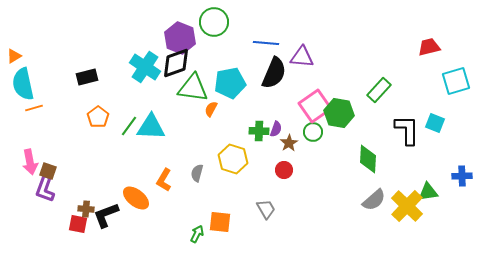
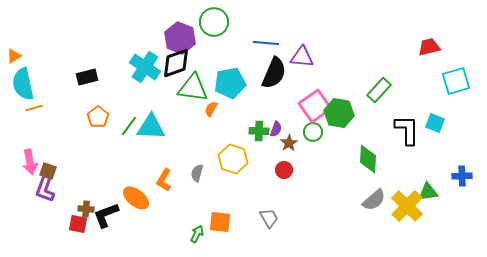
gray trapezoid at (266, 209): moved 3 px right, 9 px down
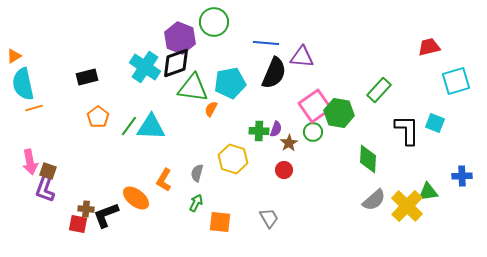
green arrow at (197, 234): moved 1 px left, 31 px up
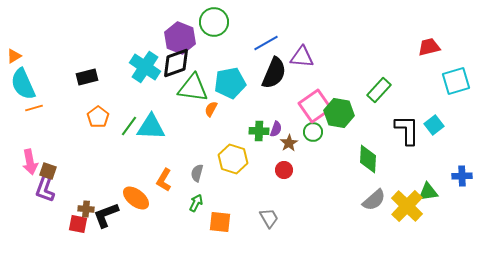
blue line at (266, 43): rotated 35 degrees counterclockwise
cyan semicircle at (23, 84): rotated 12 degrees counterclockwise
cyan square at (435, 123): moved 1 px left, 2 px down; rotated 30 degrees clockwise
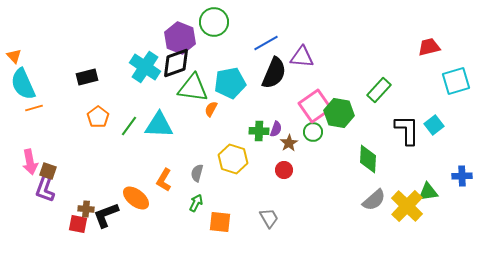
orange triangle at (14, 56): rotated 42 degrees counterclockwise
cyan triangle at (151, 127): moved 8 px right, 2 px up
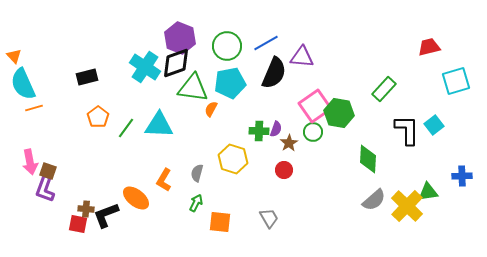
green circle at (214, 22): moved 13 px right, 24 px down
green rectangle at (379, 90): moved 5 px right, 1 px up
green line at (129, 126): moved 3 px left, 2 px down
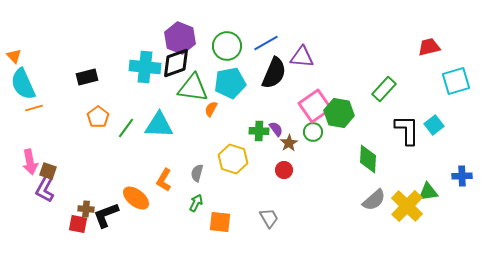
cyan cross at (145, 67): rotated 28 degrees counterclockwise
purple semicircle at (276, 129): rotated 56 degrees counterclockwise
purple L-shape at (45, 189): rotated 8 degrees clockwise
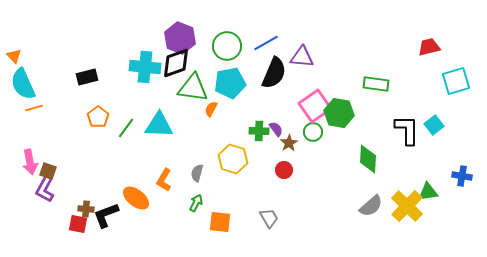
green rectangle at (384, 89): moved 8 px left, 5 px up; rotated 55 degrees clockwise
blue cross at (462, 176): rotated 12 degrees clockwise
gray semicircle at (374, 200): moved 3 px left, 6 px down
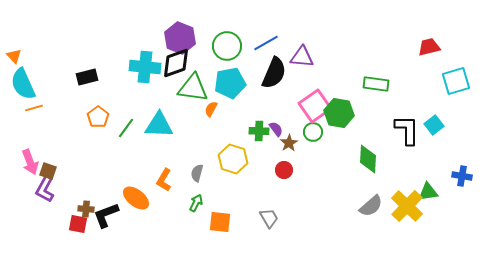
pink arrow at (30, 162): rotated 10 degrees counterclockwise
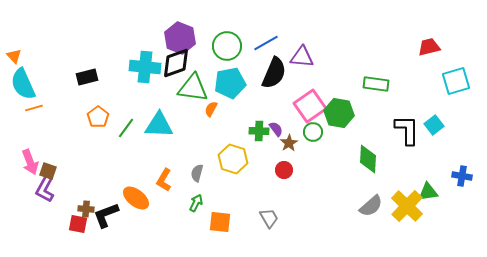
pink square at (315, 106): moved 5 px left
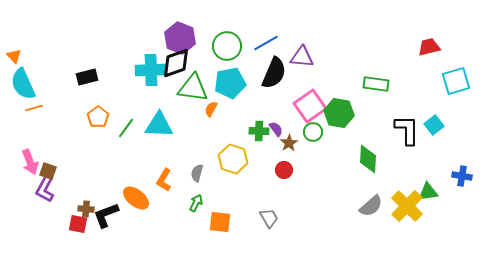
cyan cross at (145, 67): moved 6 px right, 3 px down; rotated 8 degrees counterclockwise
